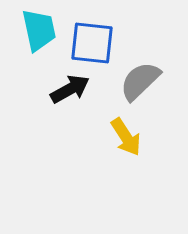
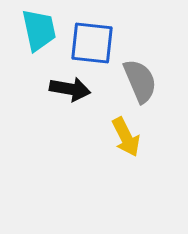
gray semicircle: rotated 111 degrees clockwise
black arrow: rotated 39 degrees clockwise
yellow arrow: rotated 6 degrees clockwise
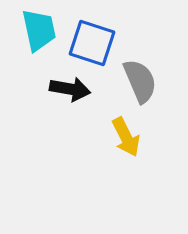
blue square: rotated 12 degrees clockwise
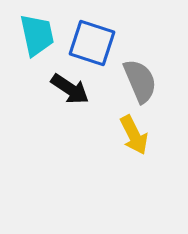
cyan trapezoid: moved 2 px left, 5 px down
black arrow: rotated 24 degrees clockwise
yellow arrow: moved 8 px right, 2 px up
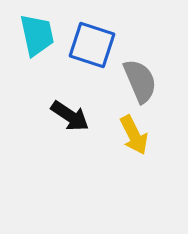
blue square: moved 2 px down
black arrow: moved 27 px down
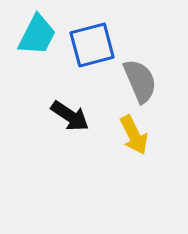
cyan trapezoid: rotated 39 degrees clockwise
blue square: rotated 33 degrees counterclockwise
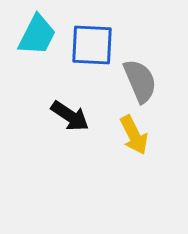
blue square: rotated 18 degrees clockwise
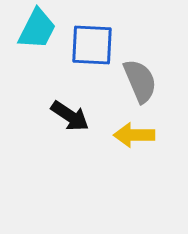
cyan trapezoid: moved 6 px up
yellow arrow: rotated 117 degrees clockwise
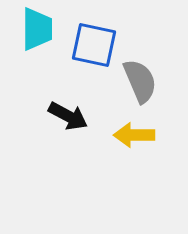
cyan trapezoid: rotated 27 degrees counterclockwise
blue square: moved 2 px right; rotated 9 degrees clockwise
black arrow: moved 2 px left; rotated 6 degrees counterclockwise
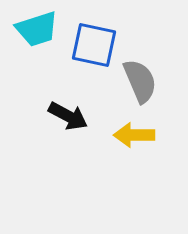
cyan trapezoid: rotated 72 degrees clockwise
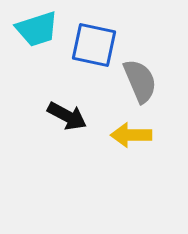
black arrow: moved 1 px left
yellow arrow: moved 3 px left
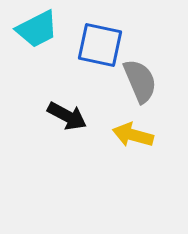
cyan trapezoid: rotated 9 degrees counterclockwise
blue square: moved 6 px right
yellow arrow: moved 2 px right; rotated 15 degrees clockwise
